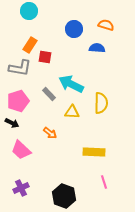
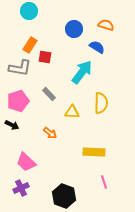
blue semicircle: moved 1 px up; rotated 28 degrees clockwise
cyan arrow: moved 11 px right, 12 px up; rotated 100 degrees clockwise
black arrow: moved 2 px down
pink trapezoid: moved 5 px right, 12 px down
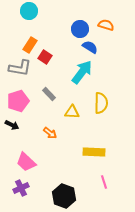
blue circle: moved 6 px right
blue semicircle: moved 7 px left
red square: rotated 24 degrees clockwise
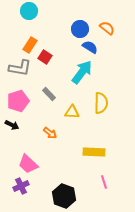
orange semicircle: moved 1 px right, 3 px down; rotated 21 degrees clockwise
pink trapezoid: moved 2 px right, 2 px down
purple cross: moved 2 px up
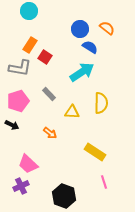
cyan arrow: rotated 20 degrees clockwise
yellow rectangle: moved 1 px right; rotated 30 degrees clockwise
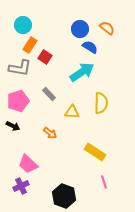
cyan circle: moved 6 px left, 14 px down
black arrow: moved 1 px right, 1 px down
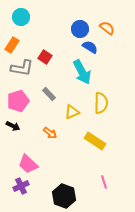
cyan circle: moved 2 px left, 8 px up
orange rectangle: moved 18 px left
gray L-shape: moved 2 px right
cyan arrow: rotated 95 degrees clockwise
yellow triangle: rotated 28 degrees counterclockwise
yellow rectangle: moved 11 px up
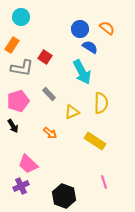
black arrow: rotated 32 degrees clockwise
